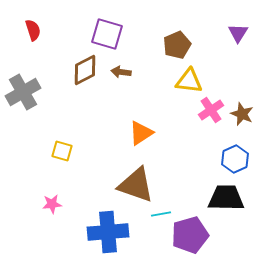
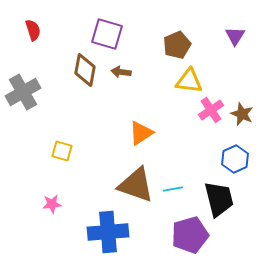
purple triangle: moved 3 px left, 3 px down
brown diamond: rotated 52 degrees counterclockwise
black trapezoid: moved 7 px left, 1 px down; rotated 75 degrees clockwise
cyan line: moved 12 px right, 25 px up
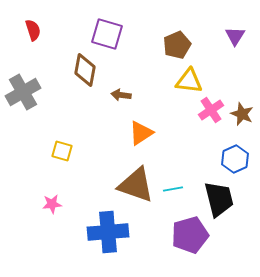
brown arrow: moved 23 px down
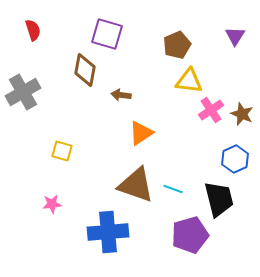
cyan line: rotated 30 degrees clockwise
